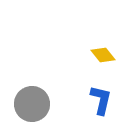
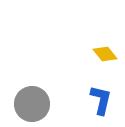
yellow diamond: moved 2 px right, 1 px up
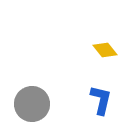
yellow diamond: moved 4 px up
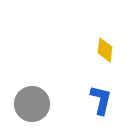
yellow diamond: rotated 45 degrees clockwise
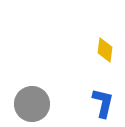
blue L-shape: moved 2 px right, 3 px down
